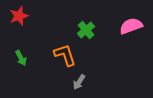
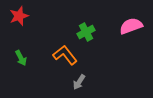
green cross: moved 2 px down; rotated 12 degrees clockwise
orange L-shape: rotated 20 degrees counterclockwise
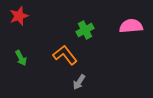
pink semicircle: rotated 15 degrees clockwise
green cross: moved 1 px left, 2 px up
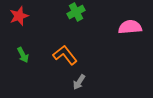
pink semicircle: moved 1 px left, 1 px down
green cross: moved 9 px left, 18 px up
green arrow: moved 2 px right, 3 px up
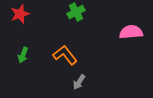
red star: moved 1 px right, 2 px up
pink semicircle: moved 1 px right, 5 px down
green arrow: rotated 49 degrees clockwise
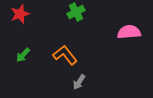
pink semicircle: moved 2 px left
green arrow: rotated 21 degrees clockwise
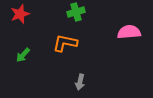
green cross: rotated 12 degrees clockwise
orange L-shape: moved 12 px up; rotated 40 degrees counterclockwise
gray arrow: moved 1 px right; rotated 21 degrees counterclockwise
